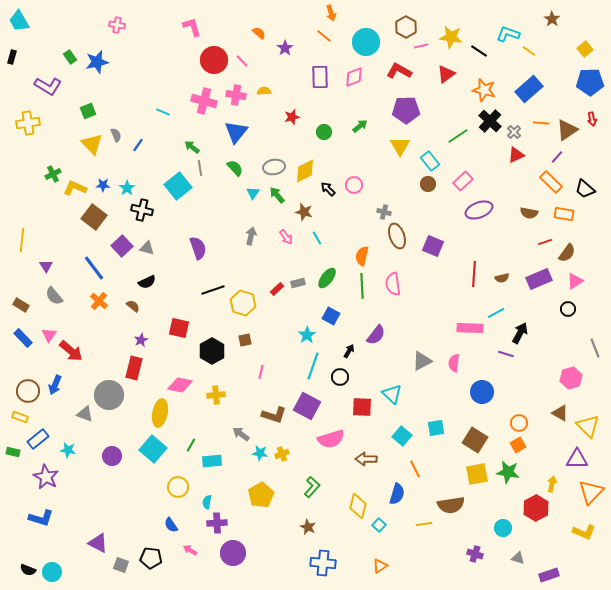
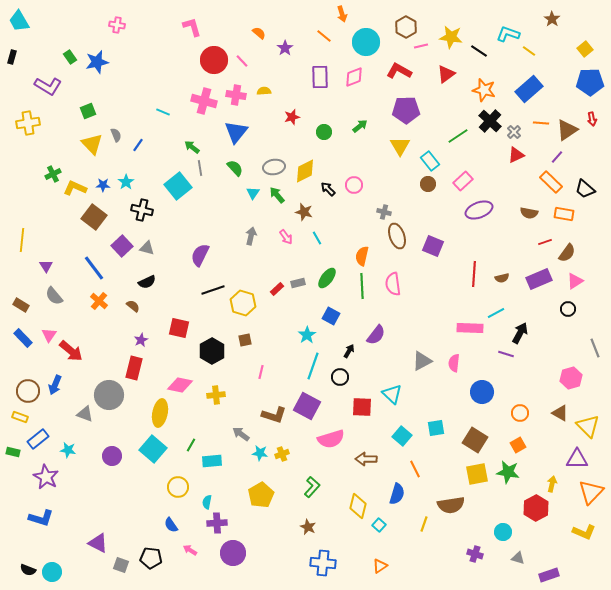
orange arrow at (331, 13): moved 11 px right, 1 px down
cyan star at (127, 188): moved 1 px left, 6 px up
purple semicircle at (198, 248): moved 2 px right, 7 px down; rotated 135 degrees counterclockwise
orange circle at (519, 423): moved 1 px right, 10 px up
yellow line at (424, 524): rotated 63 degrees counterclockwise
cyan circle at (503, 528): moved 4 px down
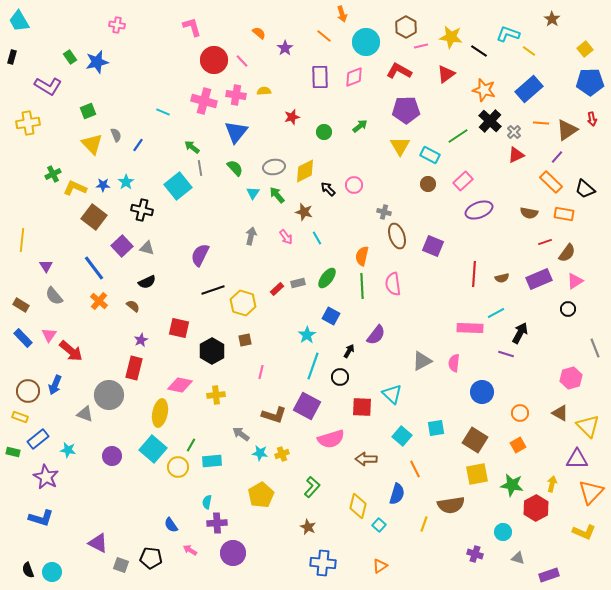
cyan rectangle at (430, 161): moved 6 px up; rotated 24 degrees counterclockwise
green star at (508, 472): moved 4 px right, 13 px down
yellow circle at (178, 487): moved 20 px up
black semicircle at (28, 570): rotated 49 degrees clockwise
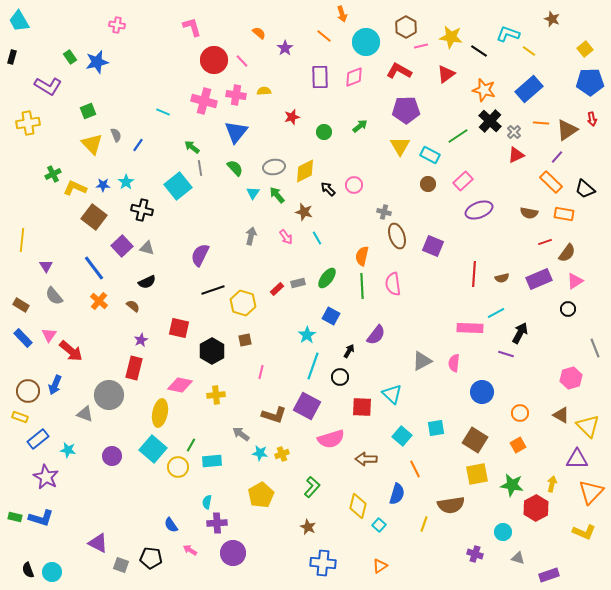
brown star at (552, 19): rotated 14 degrees counterclockwise
brown triangle at (560, 413): moved 1 px right, 2 px down
green rectangle at (13, 452): moved 2 px right, 65 px down
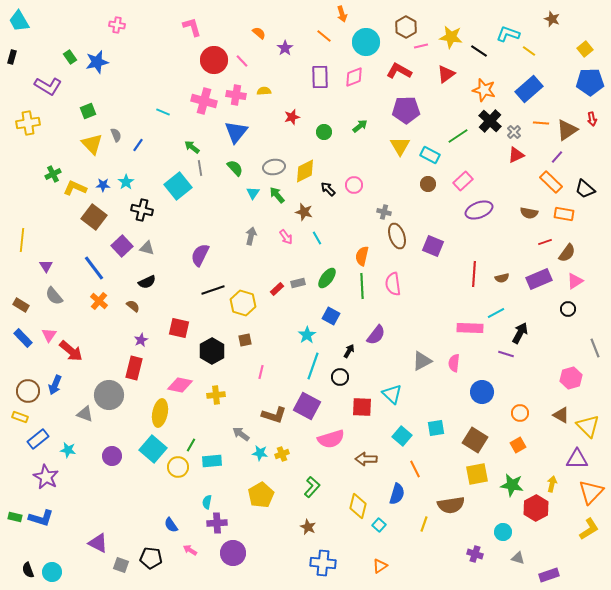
yellow L-shape at (584, 532): moved 5 px right, 3 px up; rotated 55 degrees counterclockwise
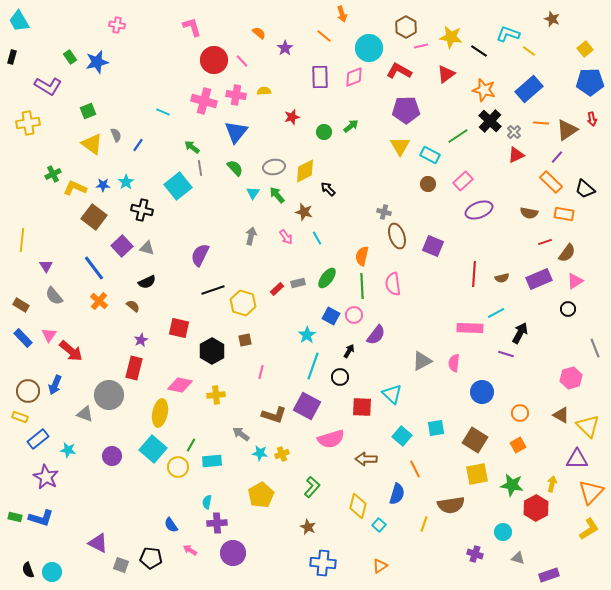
cyan circle at (366, 42): moved 3 px right, 6 px down
green arrow at (360, 126): moved 9 px left
yellow triangle at (92, 144): rotated 10 degrees counterclockwise
pink circle at (354, 185): moved 130 px down
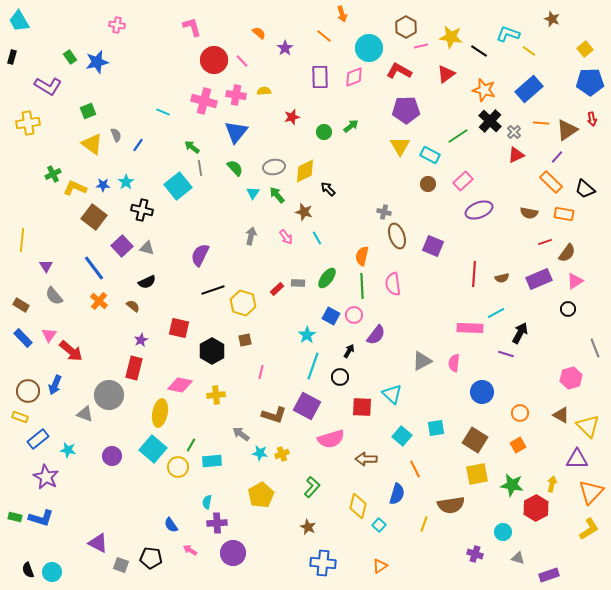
gray rectangle at (298, 283): rotated 16 degrees clockwise
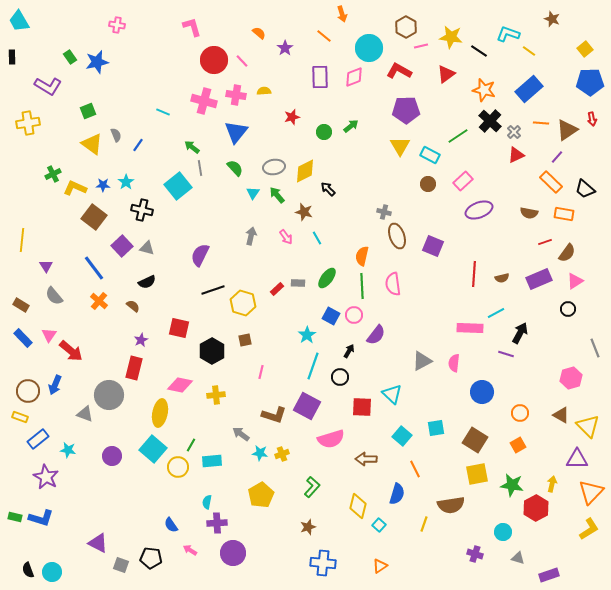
black rectangle at (12, 57): rotated 16 degrees counterclockwise
brown star at (308, 527): rotated 28 degrees clockwise
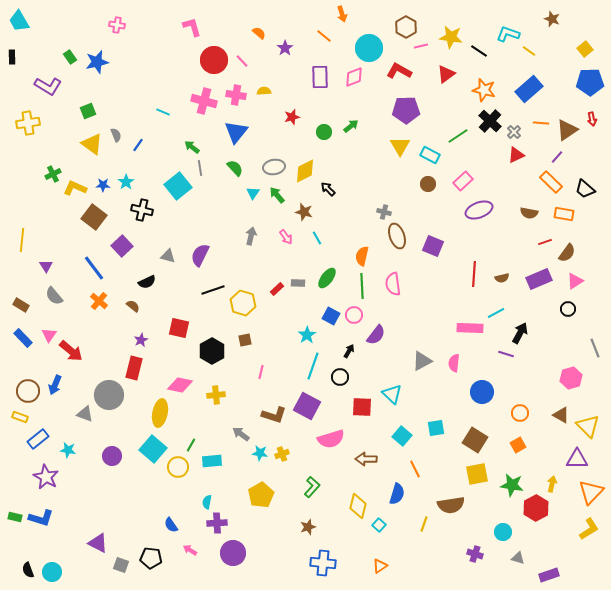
gray triangle at (147, 248): moved 21 px right, 8 px down
